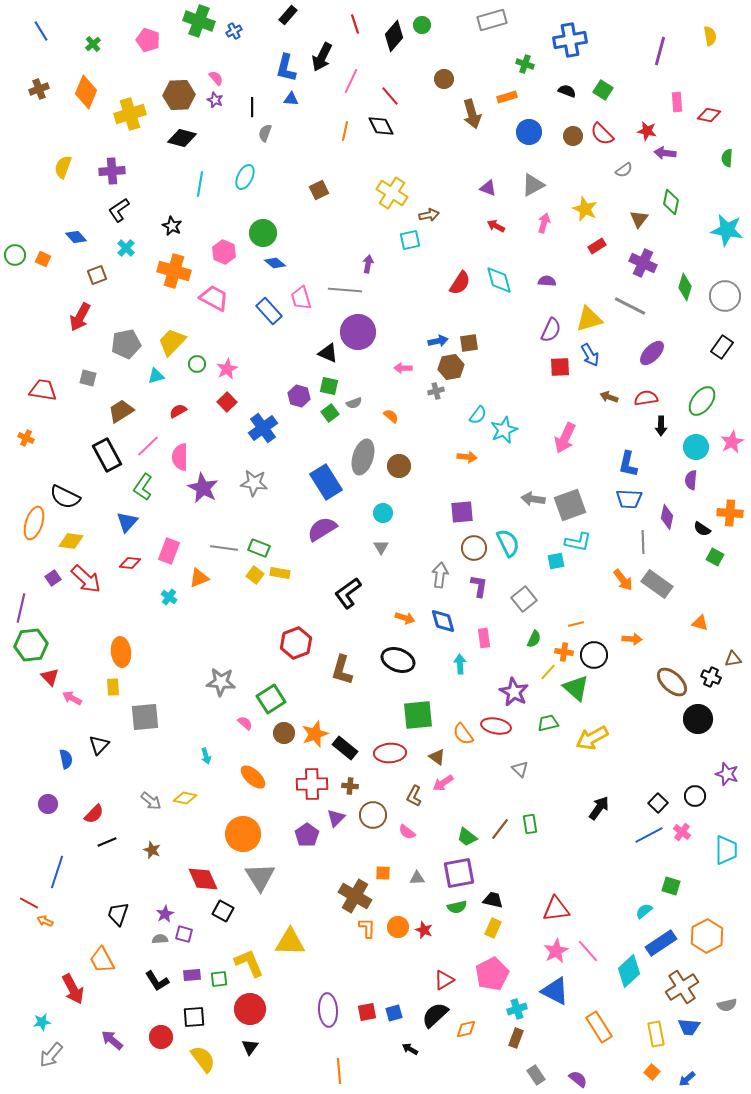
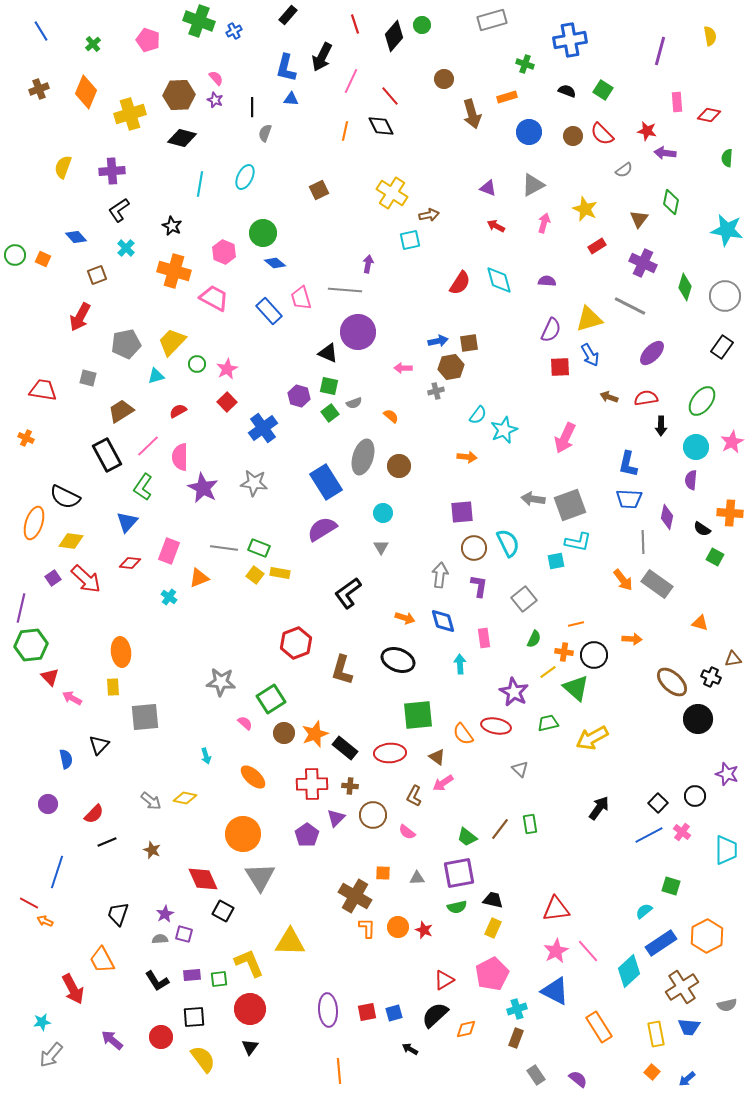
yellow line at (548, 672): rotated 12 degrees clockwise
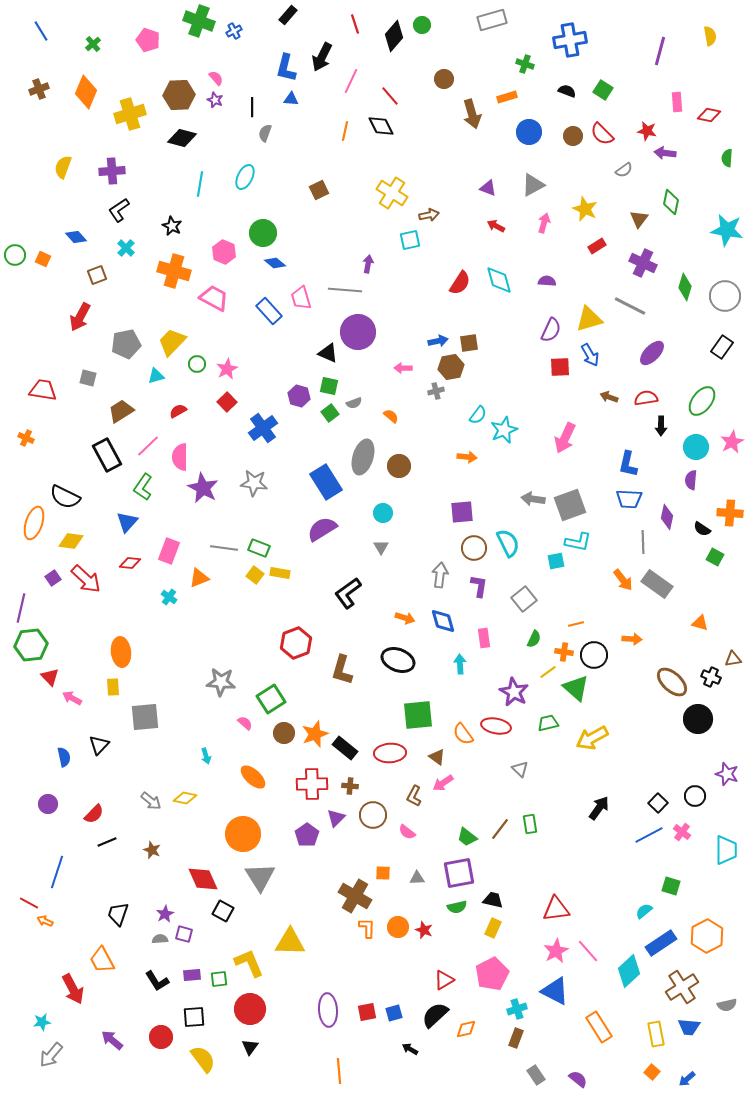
blue semicircle at (66, 759): moved 2 px left, 2 px up
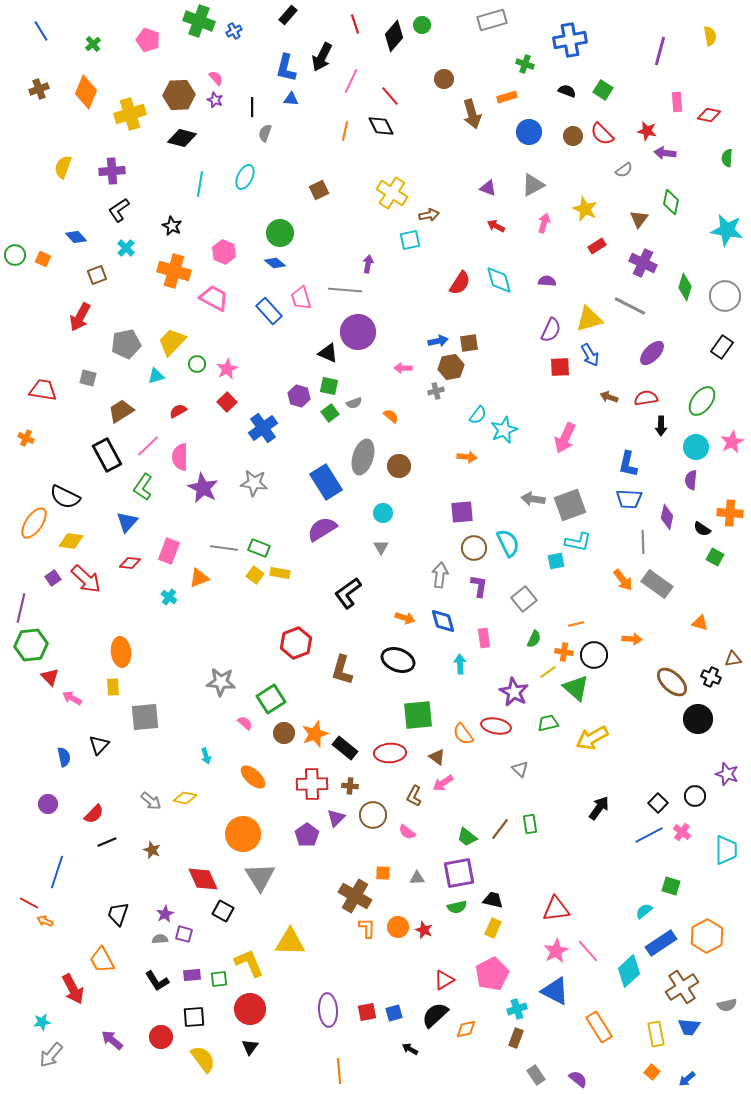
green circle at (263, 233): moved 17 px right
orange ellipse at (34, 523): rotated 16 degrees clockwise
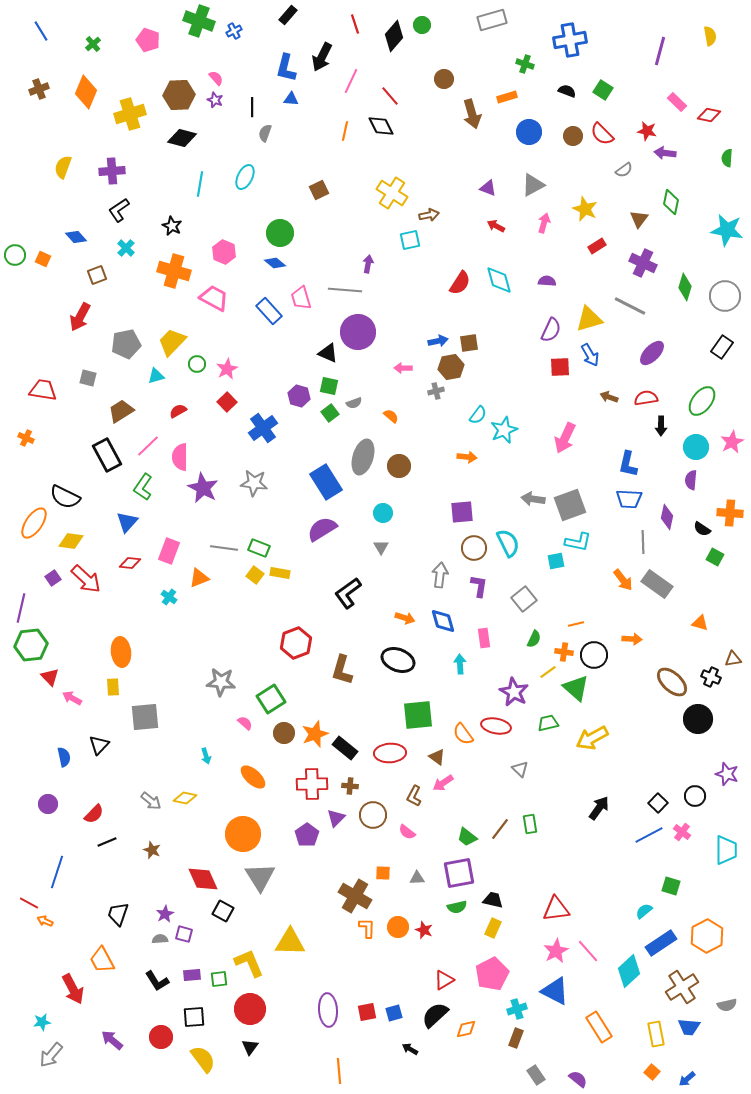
pink rectangle at (677, 102): rotated 42 degrees counterclockwise
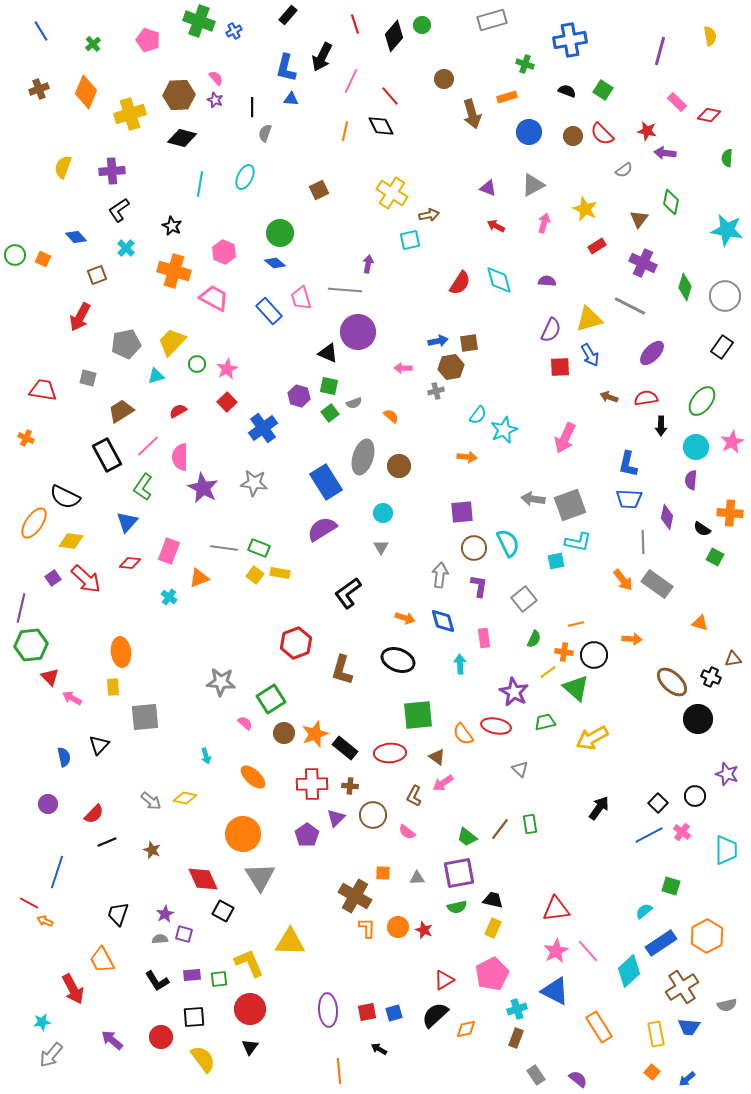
green trapezoid at (548, 723): moved 3 px left, 1 px up
black arrow at (410, 1049): moved 31 px left
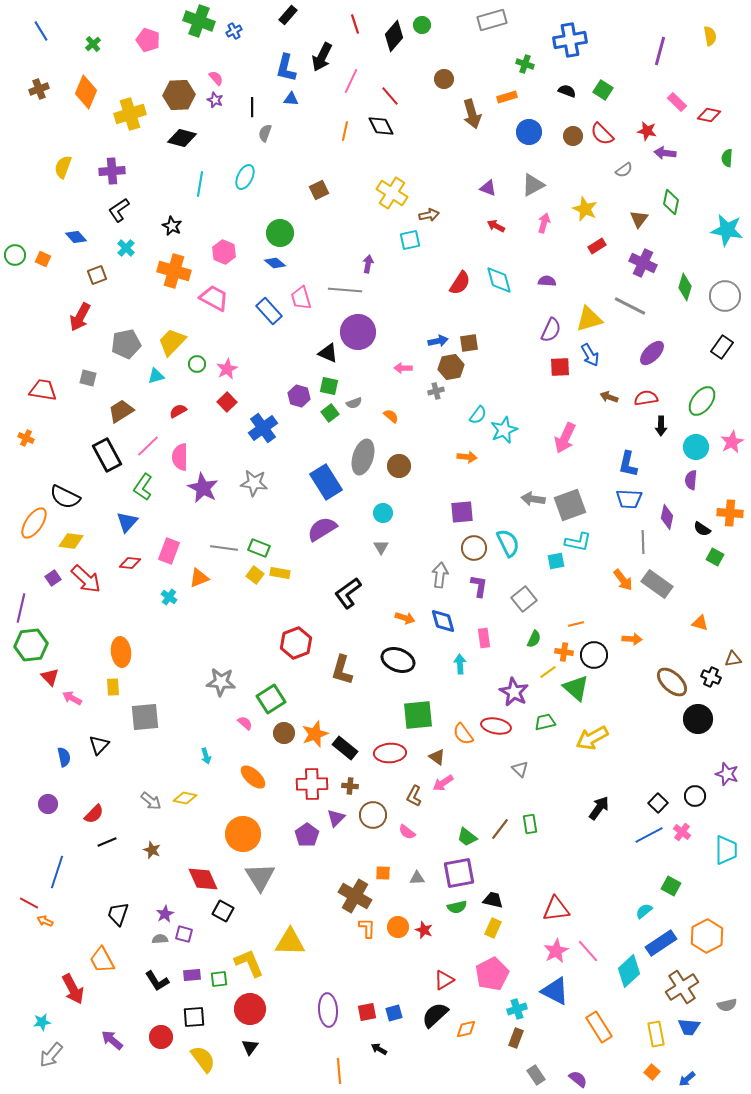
green square at (671, 886): rotated 12 degrees clockwise
